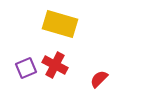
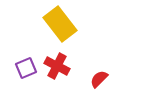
yellow rectangle: rotated 36 degrees clockwise
red cross: moved 2 px right, 1 px down
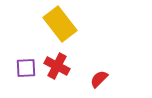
purple square: rotated 20 degrees clockwise
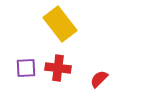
red cross: moved 1 px right, 2 px down; rotated 20 degrees counterclockwise
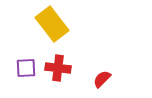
yellow rectangle: moved 8 px left
red semicircle: moved 3 px right
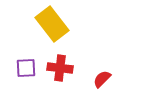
red cross: moved 2 px right
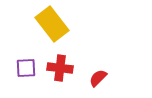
red semicircle: moved 4 px left, 1 px up
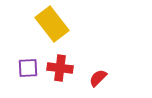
purple square: moved 2 px right
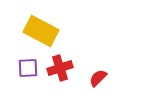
yellow rectangle: moved 11 px left, 7 px down; rotated 24 degrees counterclockwise
red cross: rotated 25 degrees counterclockwise
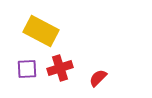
purple square: moved 1 px left, 1 px down
